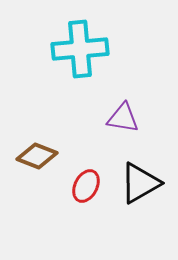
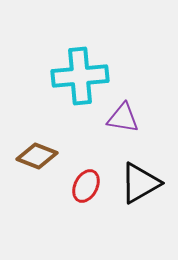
cyan cross: moved 27 px down
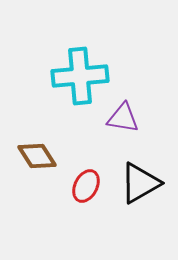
brown diamond: rotated 36 degrees clockwise
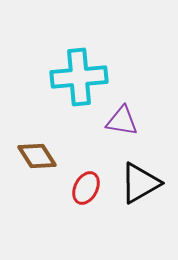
cyan cross: moved 1 px left, 1 px down
purple triangle: moved 1 px left, 3 px down
red ellipse: moved 2 px down
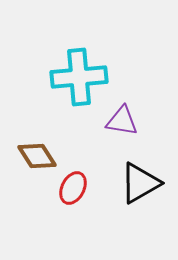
red ellipse: moved 13 px left
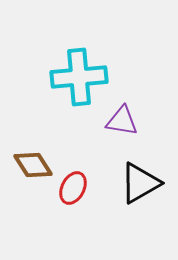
brown diamond: moved 4 px left, 9 px down
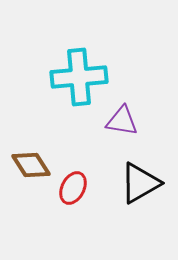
brown diamond: moved 2 px left
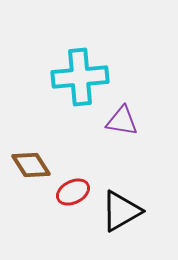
cyan cross: moved 1 px right
black triangle: moved 19 px left, 28 px down
red ellipse: moved 4 px down; rotated 36 degrees clockwise
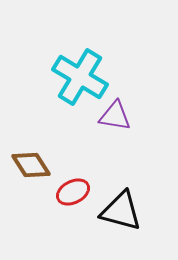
cyan cross: rotated 36 degrees clockwise
purple triangle: moved 7 px left, 5 px up
black triangle: rotated 45 degrees clockwise
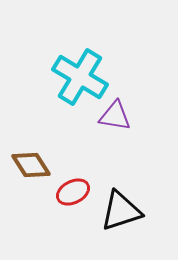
black triangle: rotated 33 degrees counterclockwise
